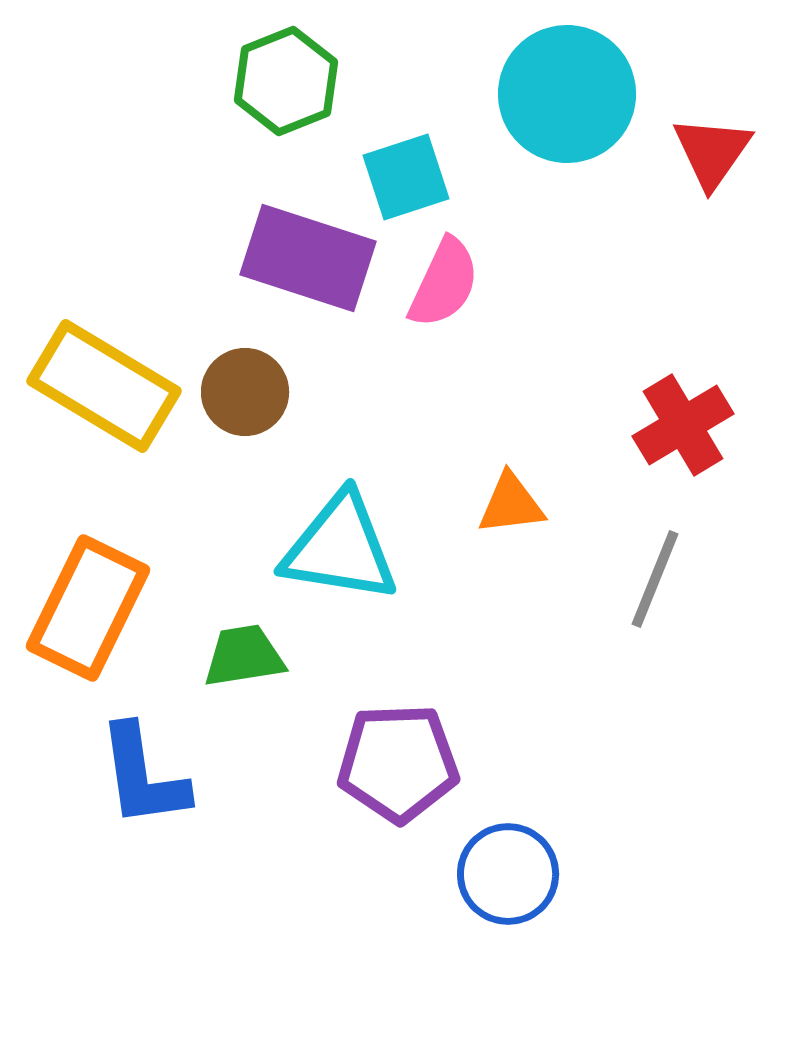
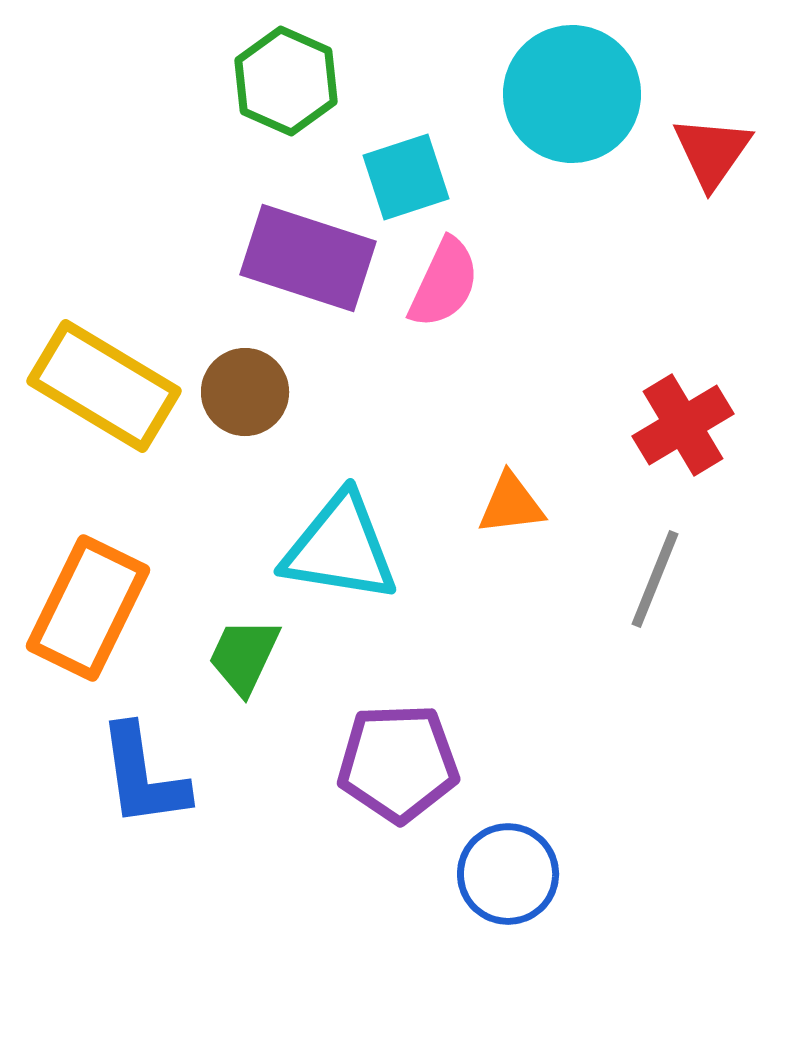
green hexagon: rotated 14 degrees counterclockwise
cyan circle: moved 5 px right
green trapezoid: rotated 56 degrees counterclockwise
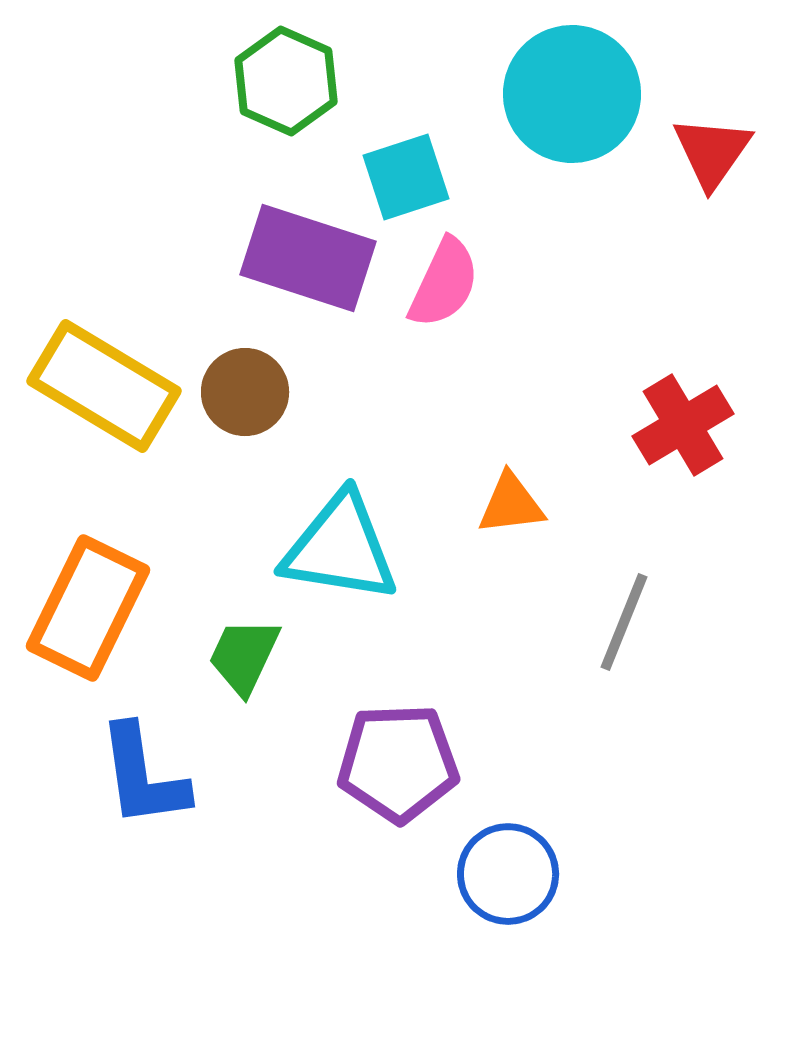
gray line: moved 31 px left, 43 px down
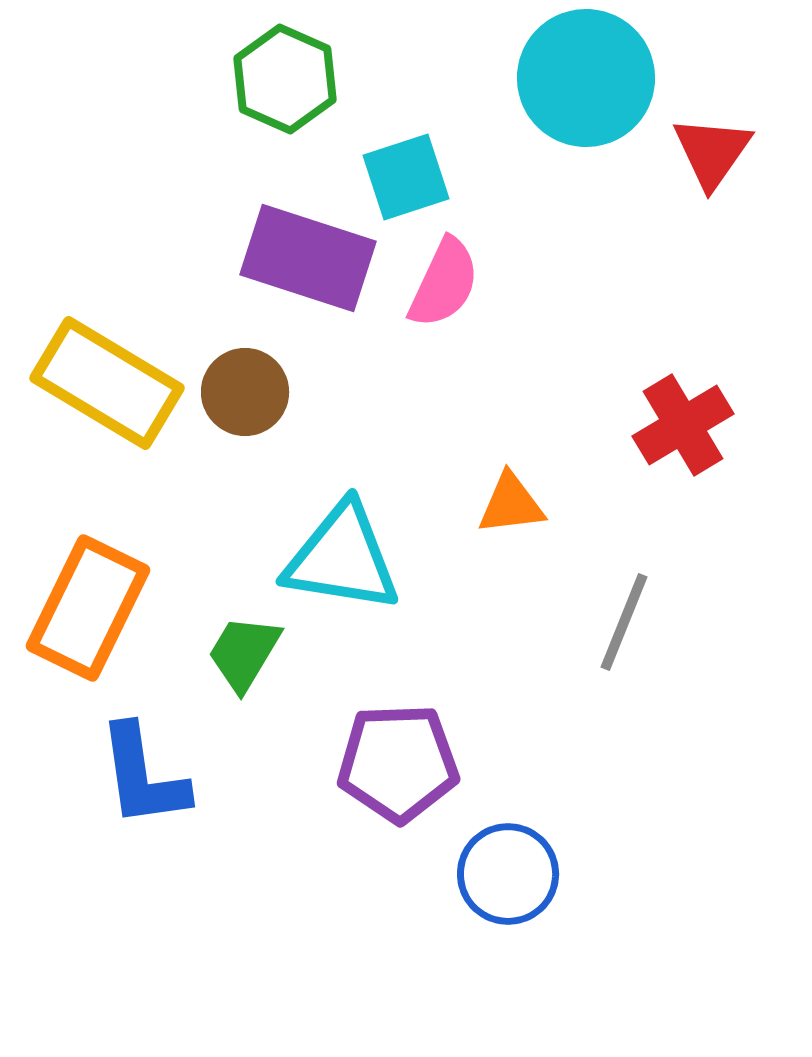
green hexagon: moved 1 px left, 2 px up
cyan circle: moved 14 px right, 16 px up
yellow rectangle: moved 3 px right, 3 px up
cyan triangle: moved 2 px right, 10 px down
green trapezoid: moved 3 px up; rotated 6 degrees clockwise
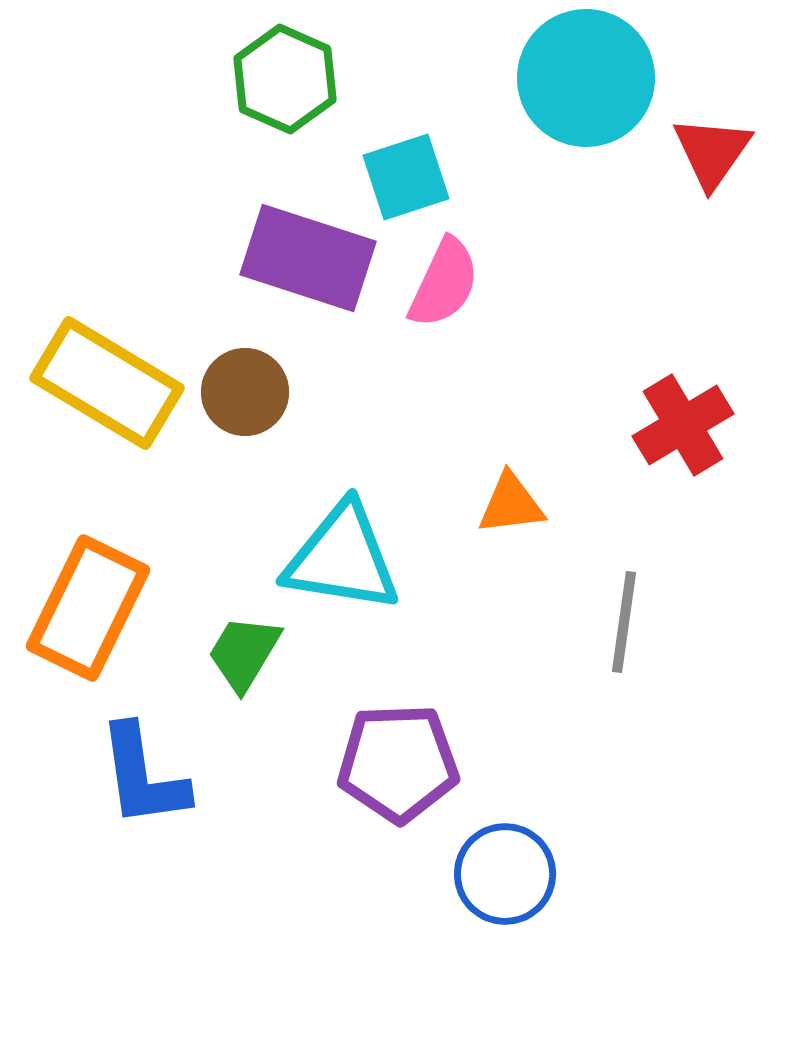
gray line: rotated 14 degrees counterclockwise
blue circle: moved 3 px left
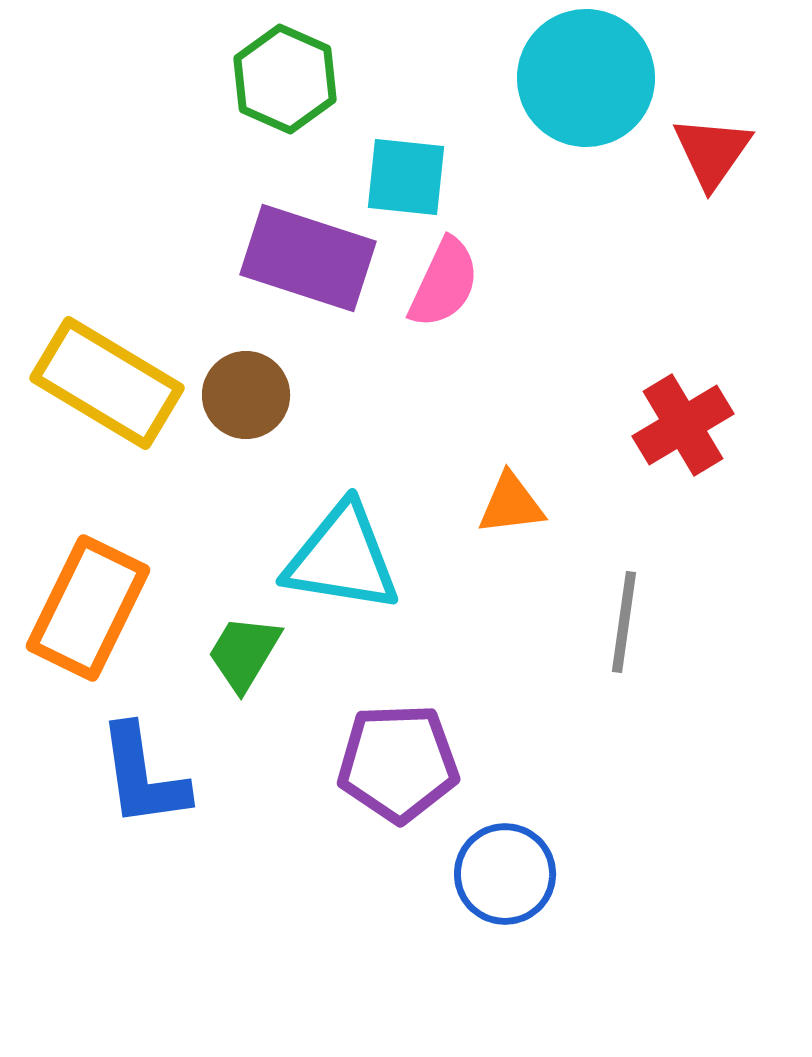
cyan square: rotated 24 degrees clockwise
brown circle: moved 1 px right, 3 px down
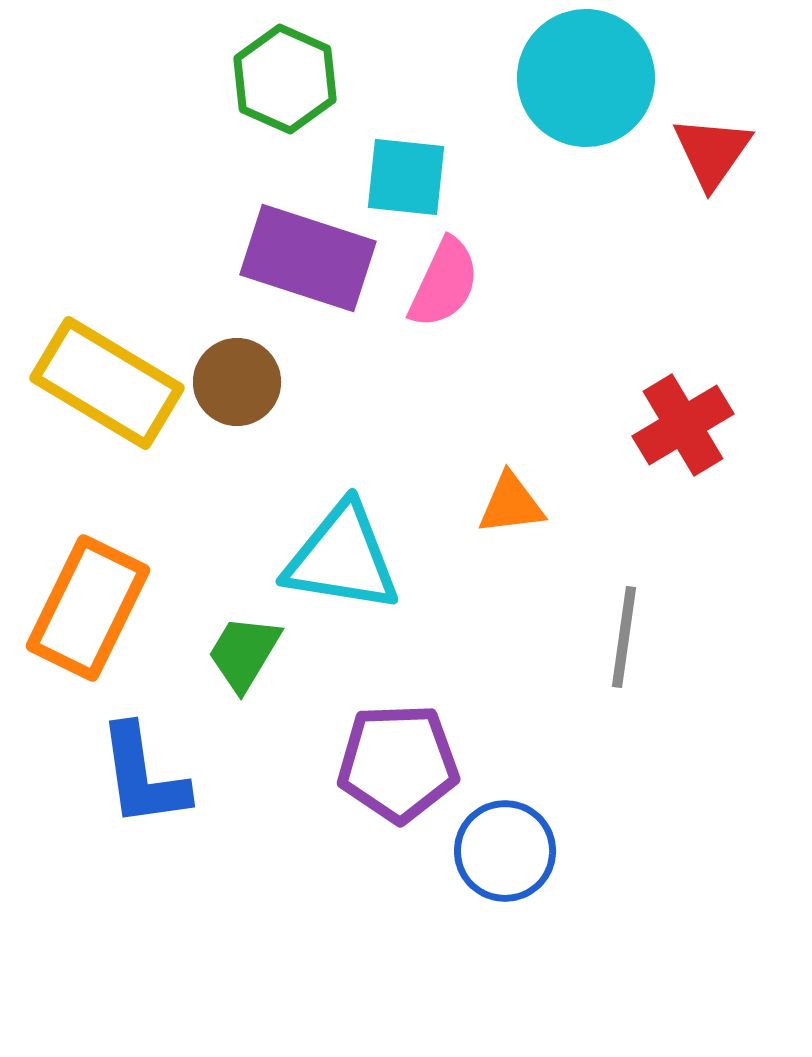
brown circle: moved 9 px left, 13 px up
gray line: moved 15 px down
blue circle: moved 23 px up
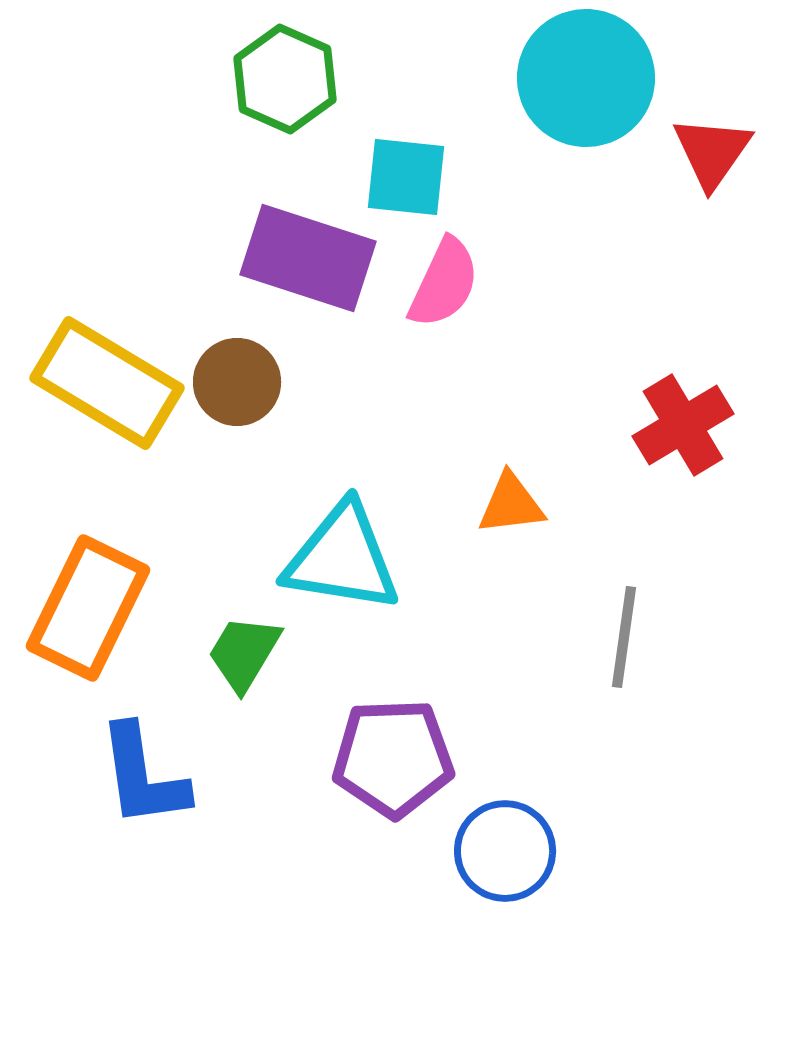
purple pentagon: moved 5 px left, 5 px up
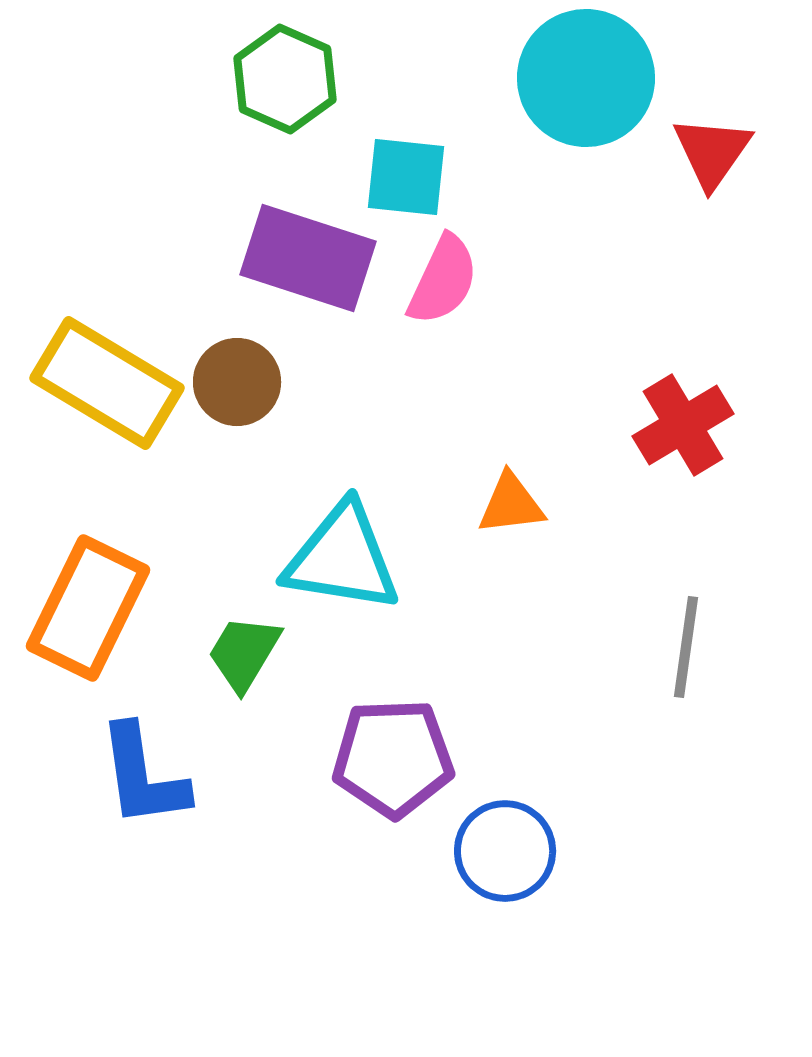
pink semicircle: moved 1 px left, 3 px up
gray line: moved 62 px right, 10 px down
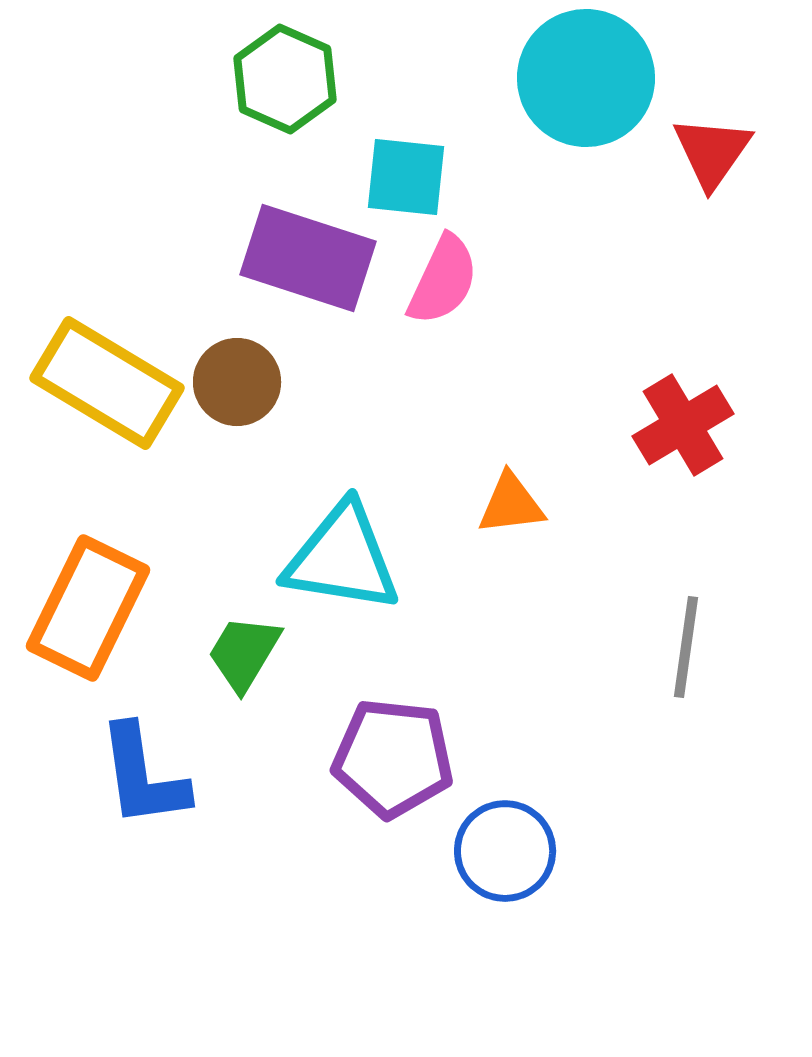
purple pentagon: rotated 8 degrees clockwise
